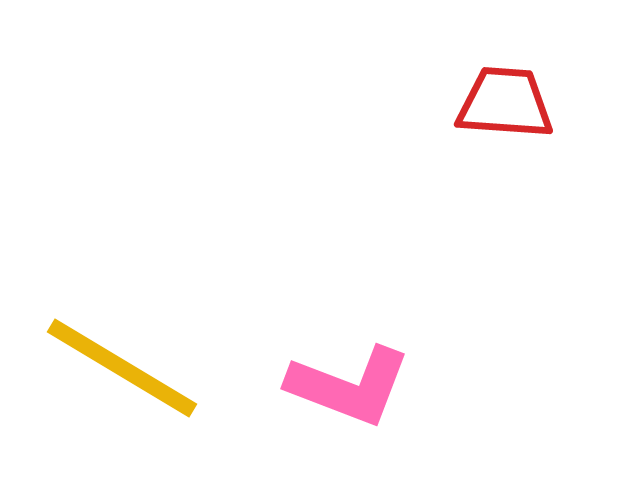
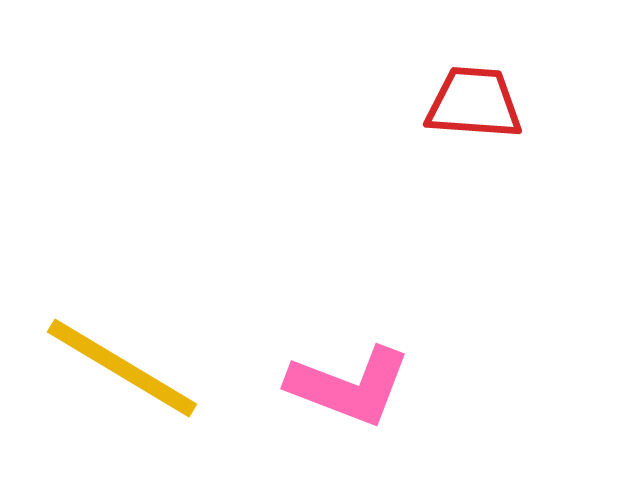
red trapezoid: moved 31 px left
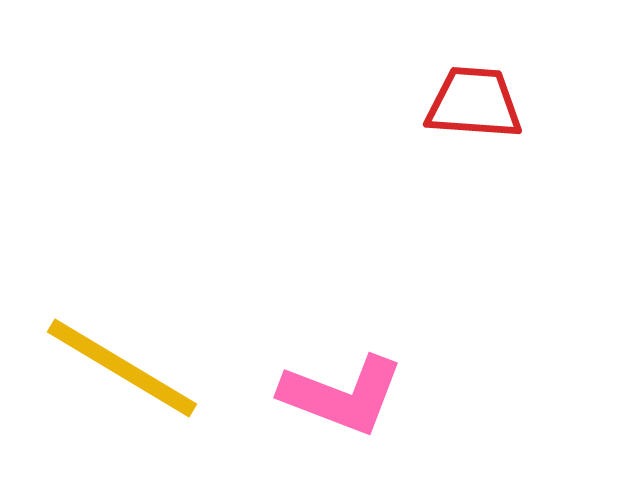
pink L-shape: moved 7 px left, 9 px down
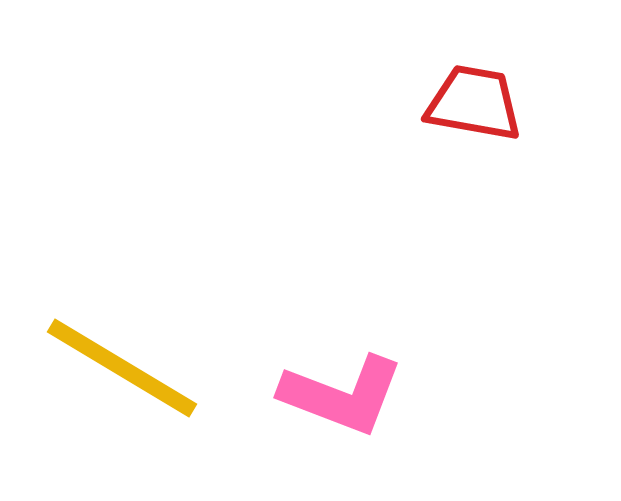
red trapezoid: rotated 6 degrees clockwise
